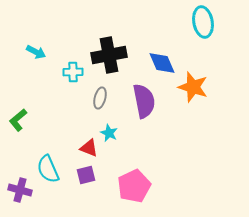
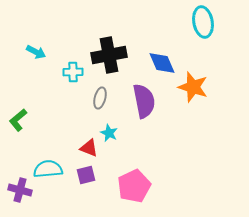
cyan semicircle: rotated 108 degrees clockwise
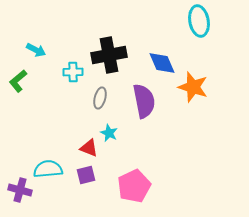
cyan ellipse: moved 4 px left, 1 px up
cyan arrow: moved 2 px up
green L-shape: moved 39 px up
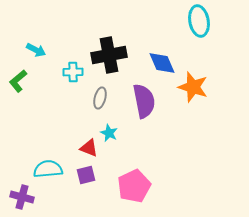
purple cross: moved 2 px right, 7 px down
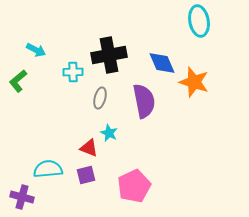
orange star: moved 1 px right, 5 px up
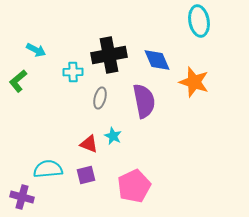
blue diamond: moved 5 px left, 3 px up
cyan star: moved 4 px right, 3 px down
red triangle: moved 4 px up
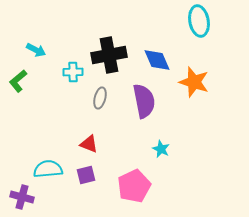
cyan star: moved 48 px right, 13 px down
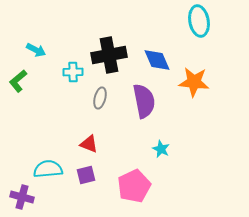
orange star: rotated 12 degrees counterclockwise
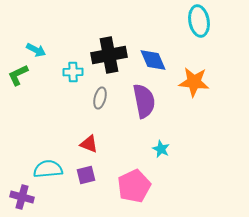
blue diamond: moved 4 px left
green L-shape: moved 6 px up; rotated 15 degrees clockwise
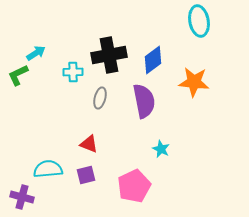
cyan arrow: moved 3 px down; rotated 60 degrees counterclockwise
blue diamond: rotated 76 degrees clockwise
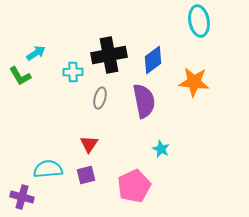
green L-shape: moved 2 px right, 1 px down; rotated 95 degrees counterclockwise
red triangle: rotated 42 degrees clockwise
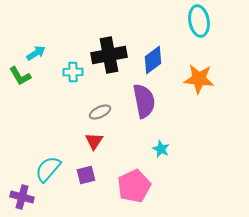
orange star: moved 5 px right, 3 px up
gray ellipse: moved 14 px down; rotated 50 degrees clockwise
red triangle: moved 5 px right, 3 px up
cyan semicircle: rotated 44 degrees counterclockwise
